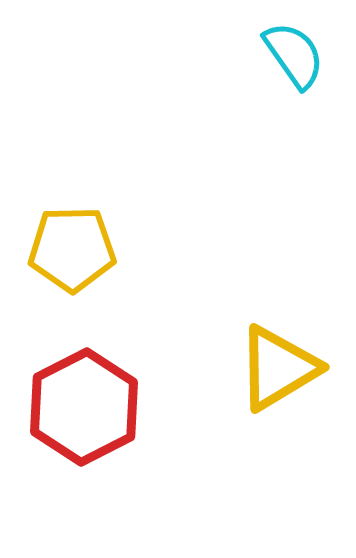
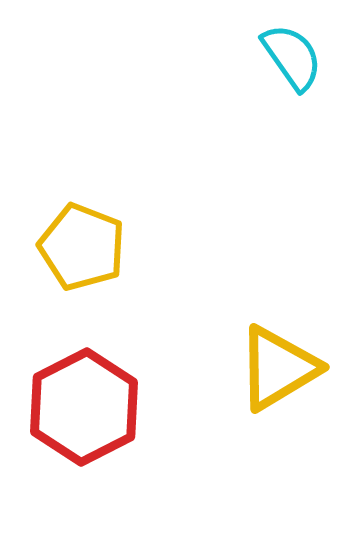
cyan semicircle: moved 2 px left, 2 px down
yellow pentagon: moved 10 px right, 2 px up; rotated 22 degrees clockwise
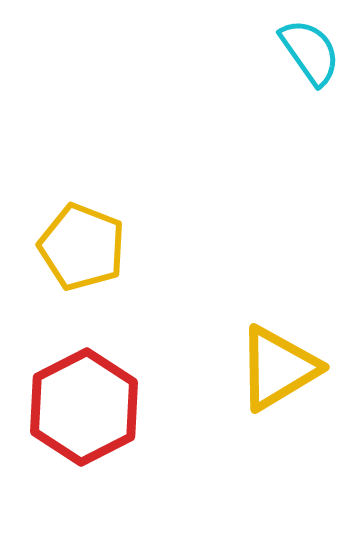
cyan semicircle: moved 18 px right, 5 px up
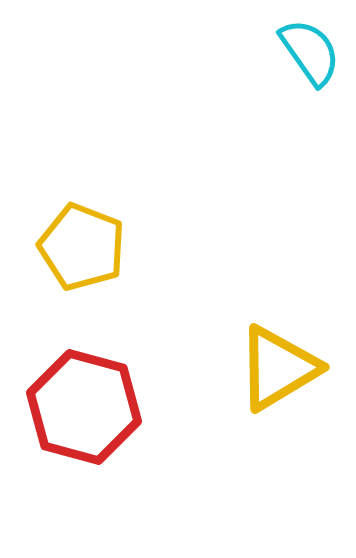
red hexagon: rotated 18 degrees counterclockwise
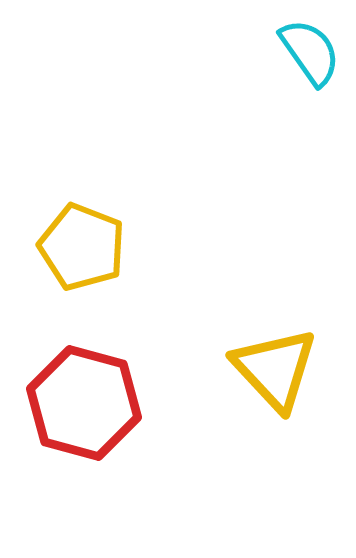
yellow triangle: moved 3 px left, 1 px down; rotated 42 degrees counterclockwise
red hexagon: moved 4 px up
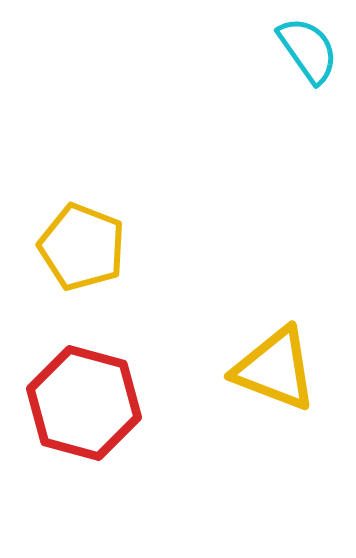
cyan semicircle: moved 2 px left, 2 px up
yellow triangle: rotated 26 degrees counterclockwise
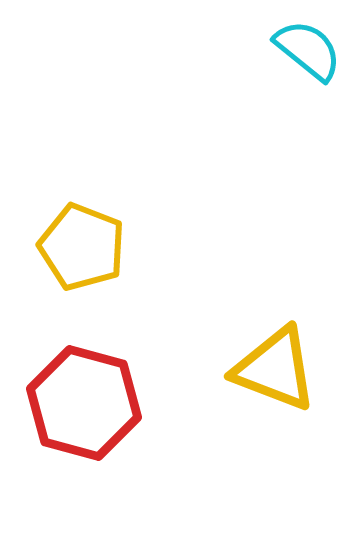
cyan semicircle: rotated 16 degrees counterclockwise
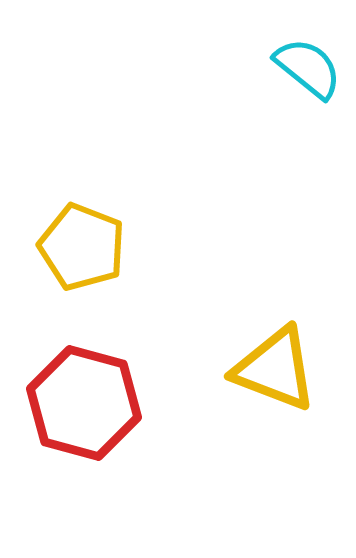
cyan semicircle: moved 18 px down
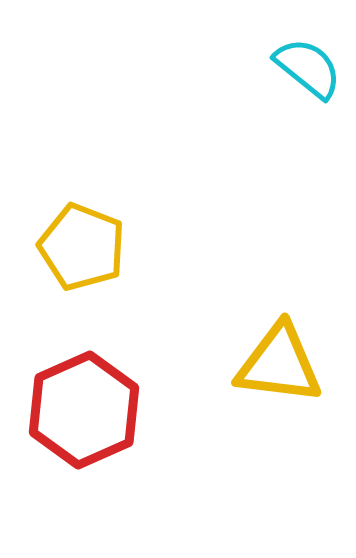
yellow triangle: moved 4 px right, 5 px up; rotated 14 degrees counterclockwise
red hexagon: moved 7 px down; rotated 21 degrees clockwise
